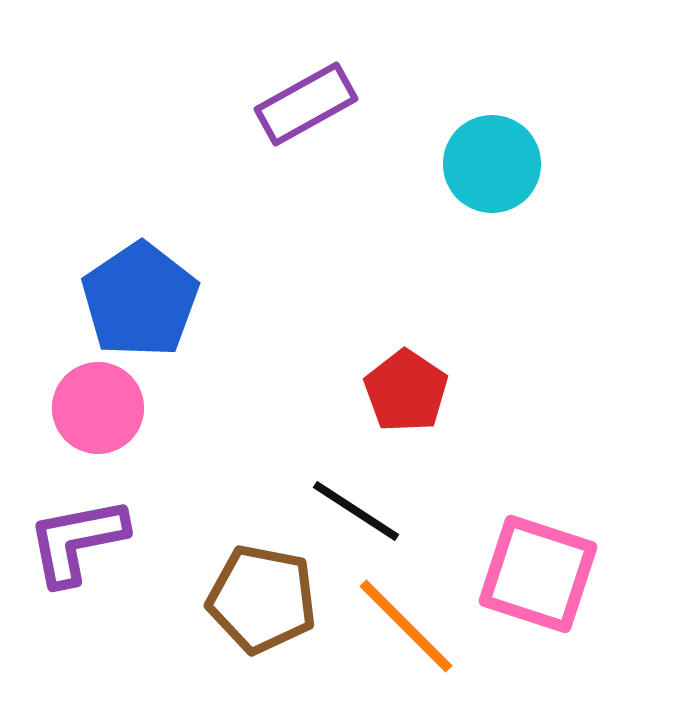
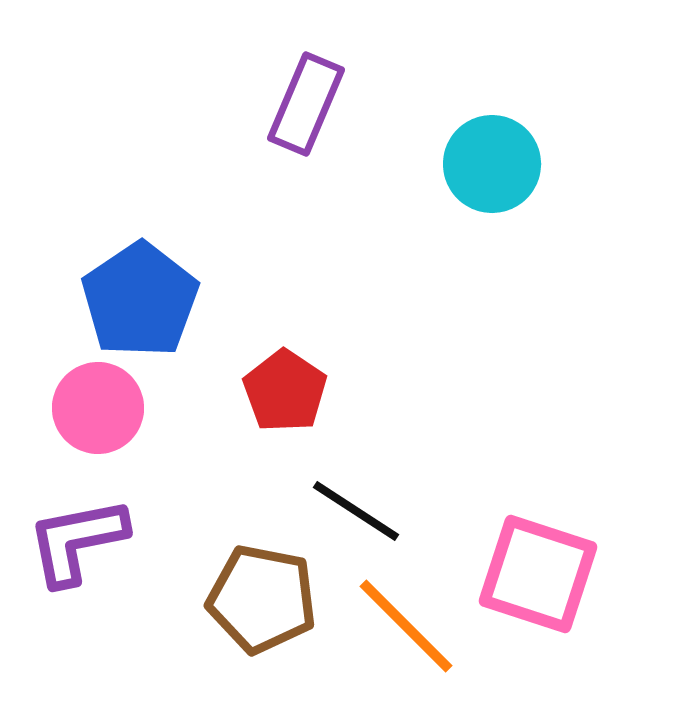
purple rectangle: rotated 38 degrees counterclockwise
red pentagon: moved 121 px left
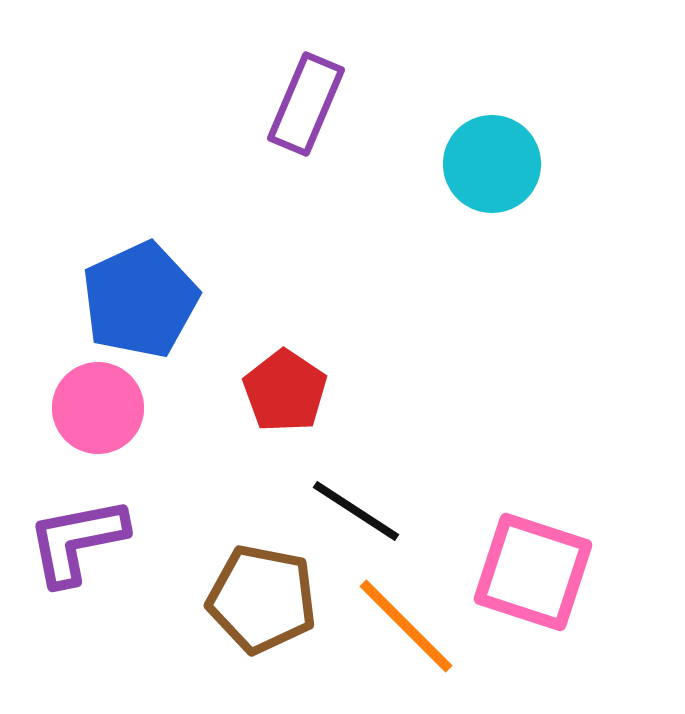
blue pentagon: rotated 9 degrees clockwise
pink square: moved 5 px left, 2 px up
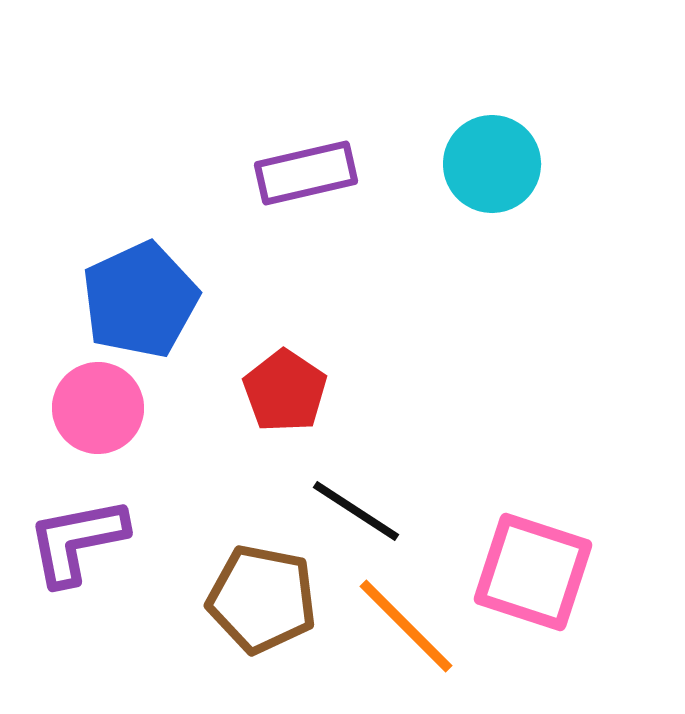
purple rectangle: moved 69 px down; rotated 54 degrees clockwise
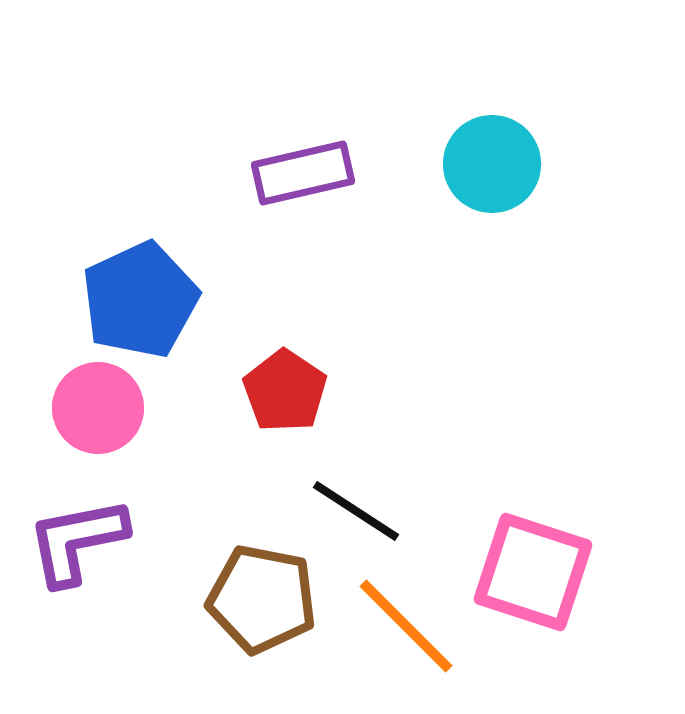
purple rectangle: moved 3 px left
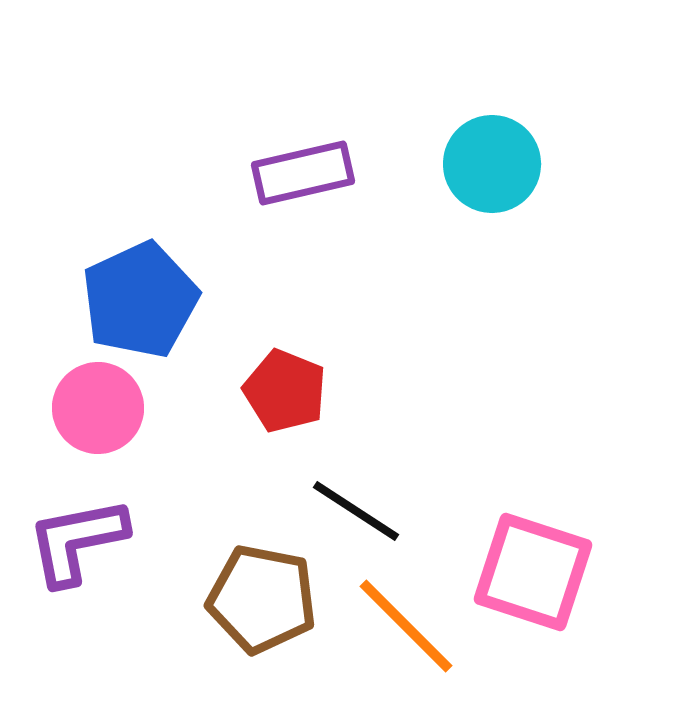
red pentagon: rotated 12 degrees counterclockwise
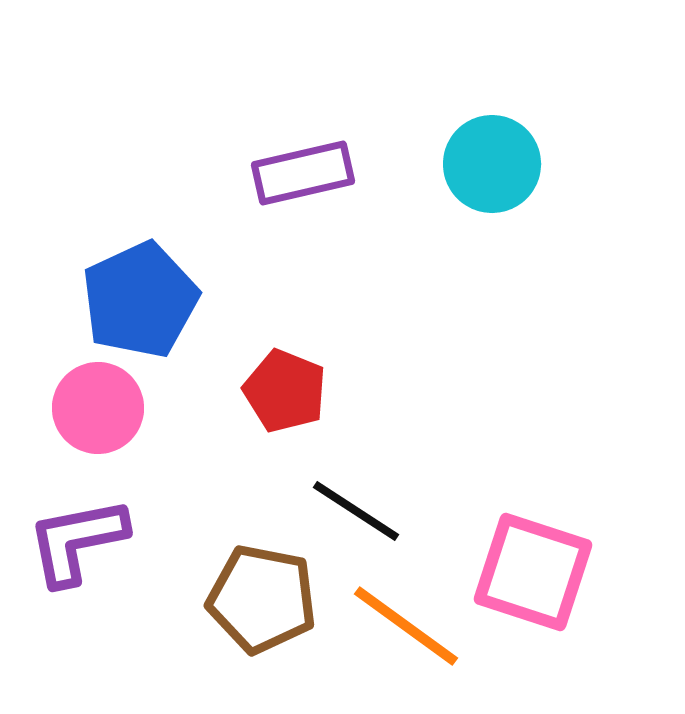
orange line: rotated 9 degrees counterclockwise
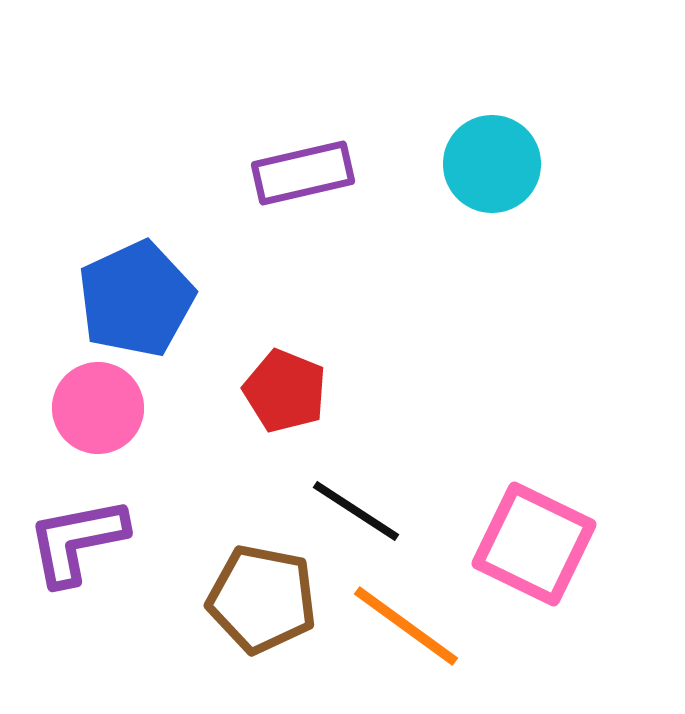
blue pentagon: moved 4 px left, 1 px up
pink square: moved 1 px right, 28 px up; rotated 8 degrees clockwise
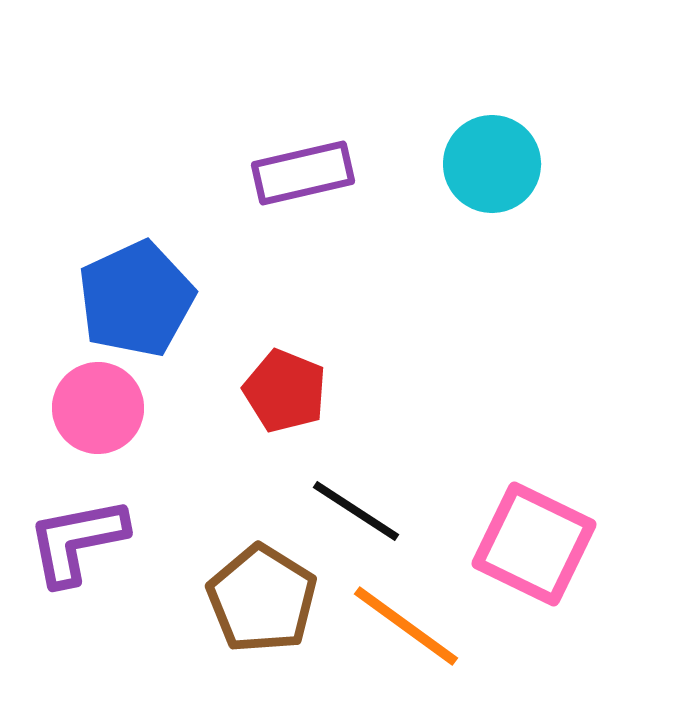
brown pentagon: rotated 21 degrees clockwise
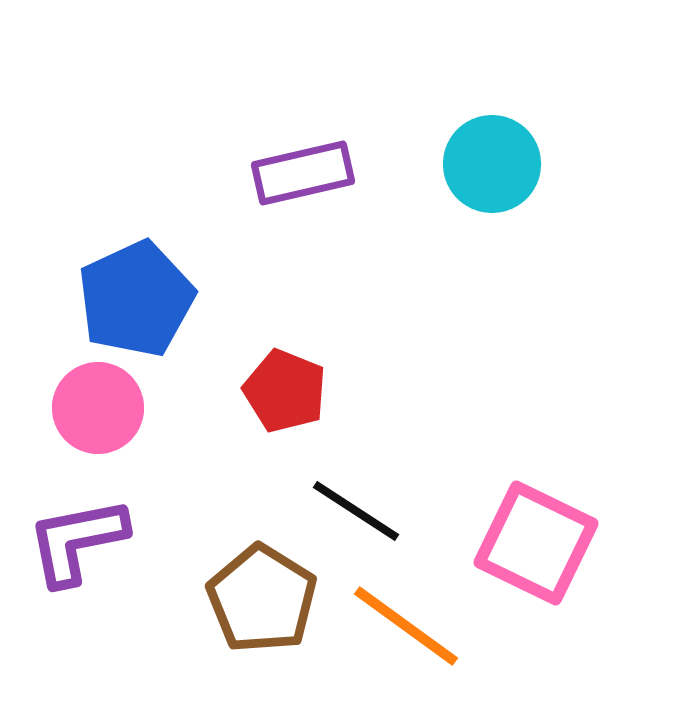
pink square: moved 2 px right, 1 px up
